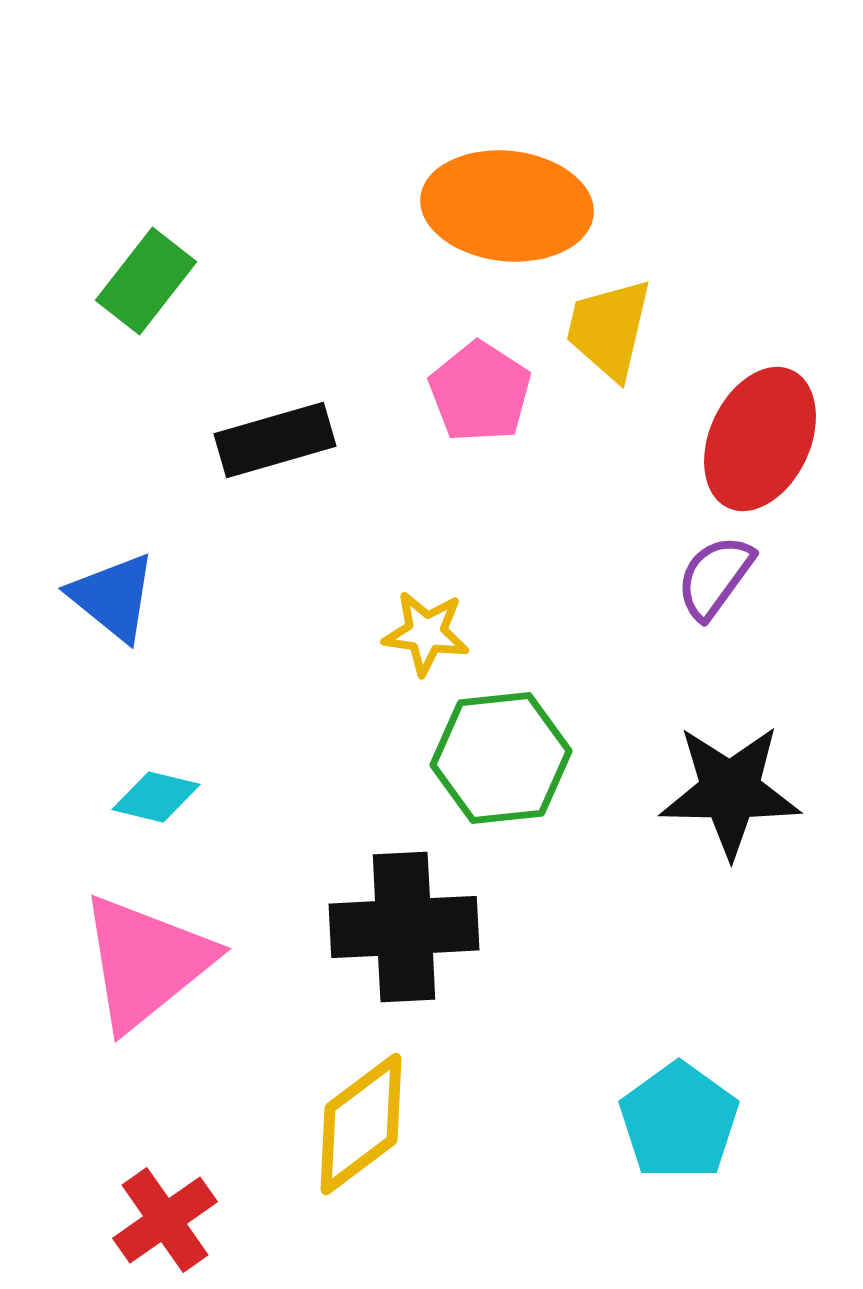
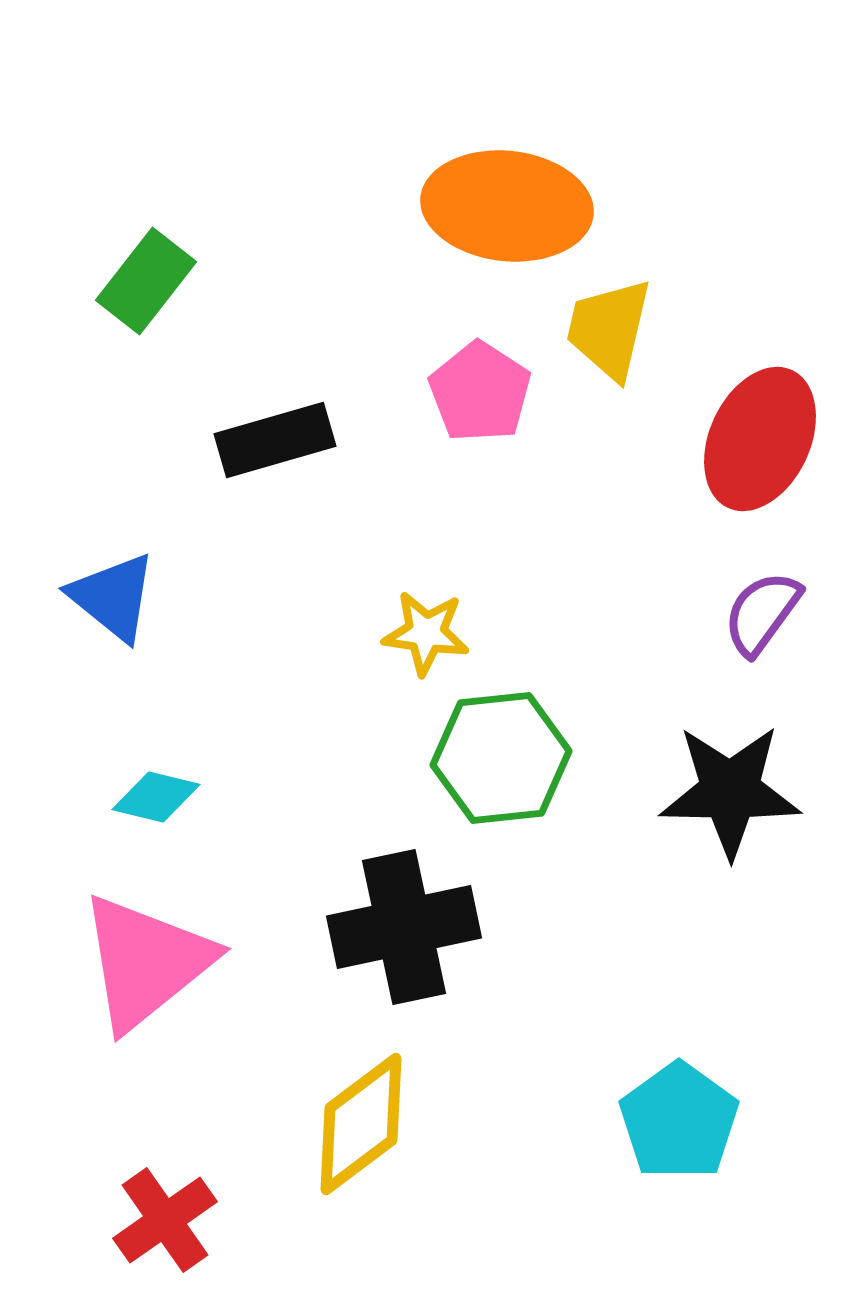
purple semicircle: moved 47 px right, 36 px down
black cross: rotated 9 degrees counterclockwise
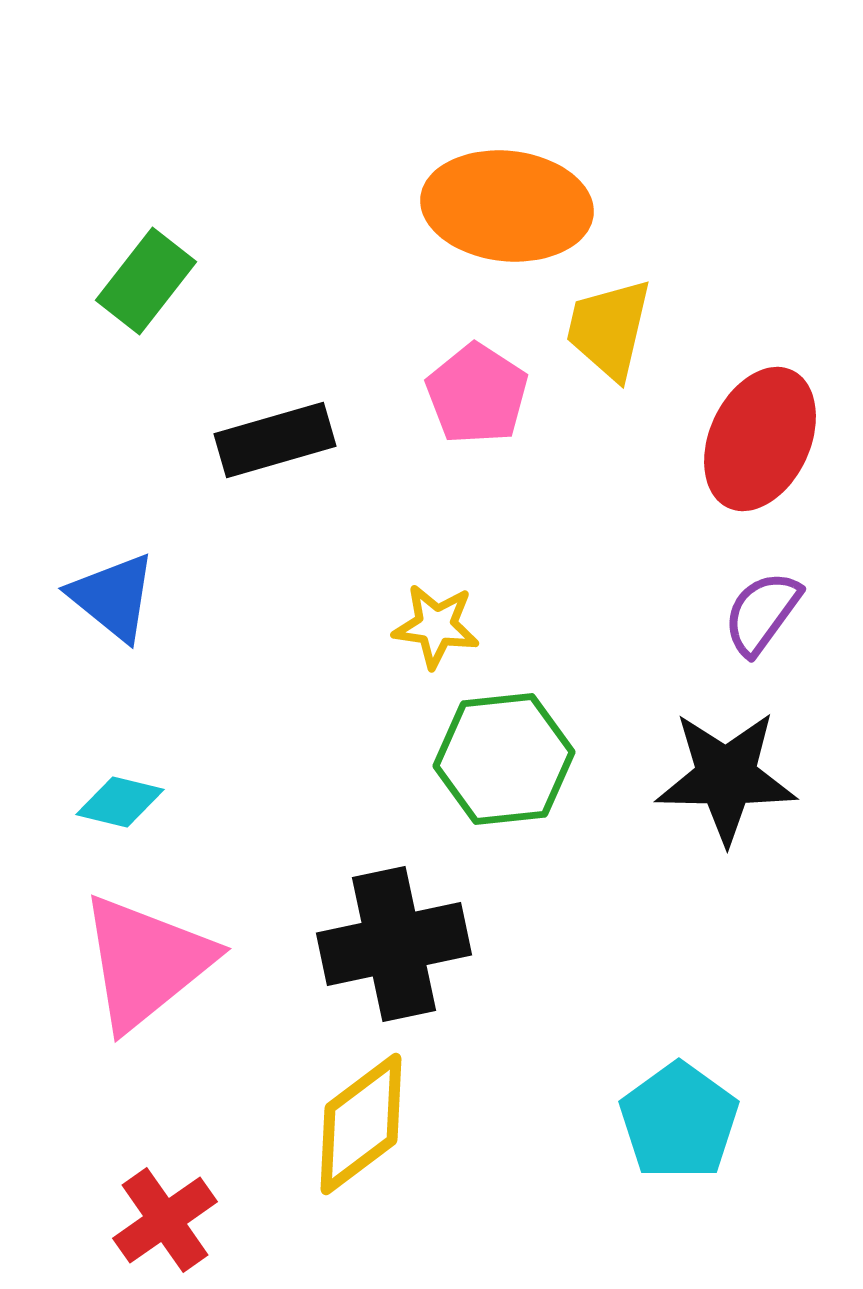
pink pentagon: moved 3 px left, 2 px down
yellow star: moved 10 px right, 7 px up
green hexagon: moved 3 px right, 1 px down
black star: moved 4 px left, 14 px up
cyan diamond: moved 36 px left, 5 px down
black cross: moved 10 px left, 17 px down
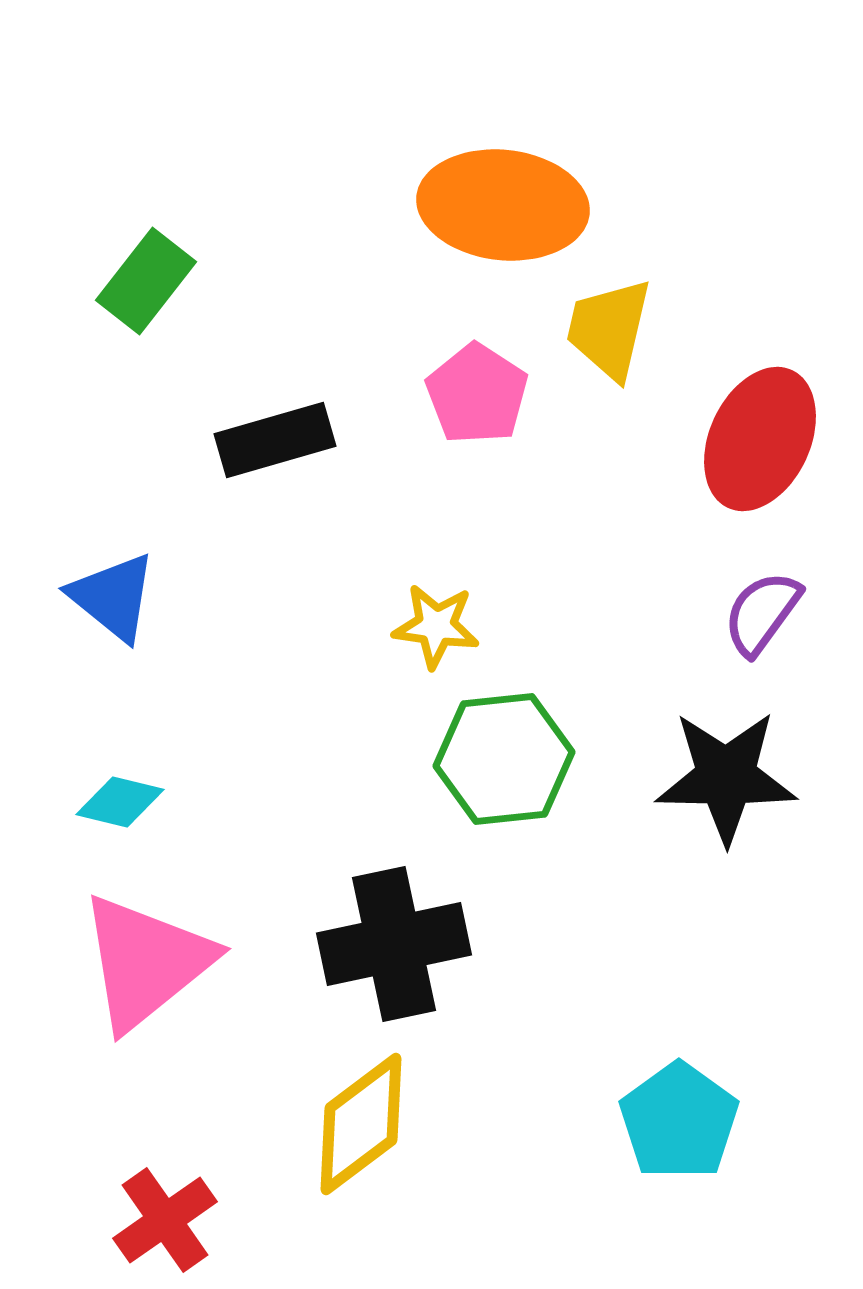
orange ellipse: moved 4 px left, 1 px up
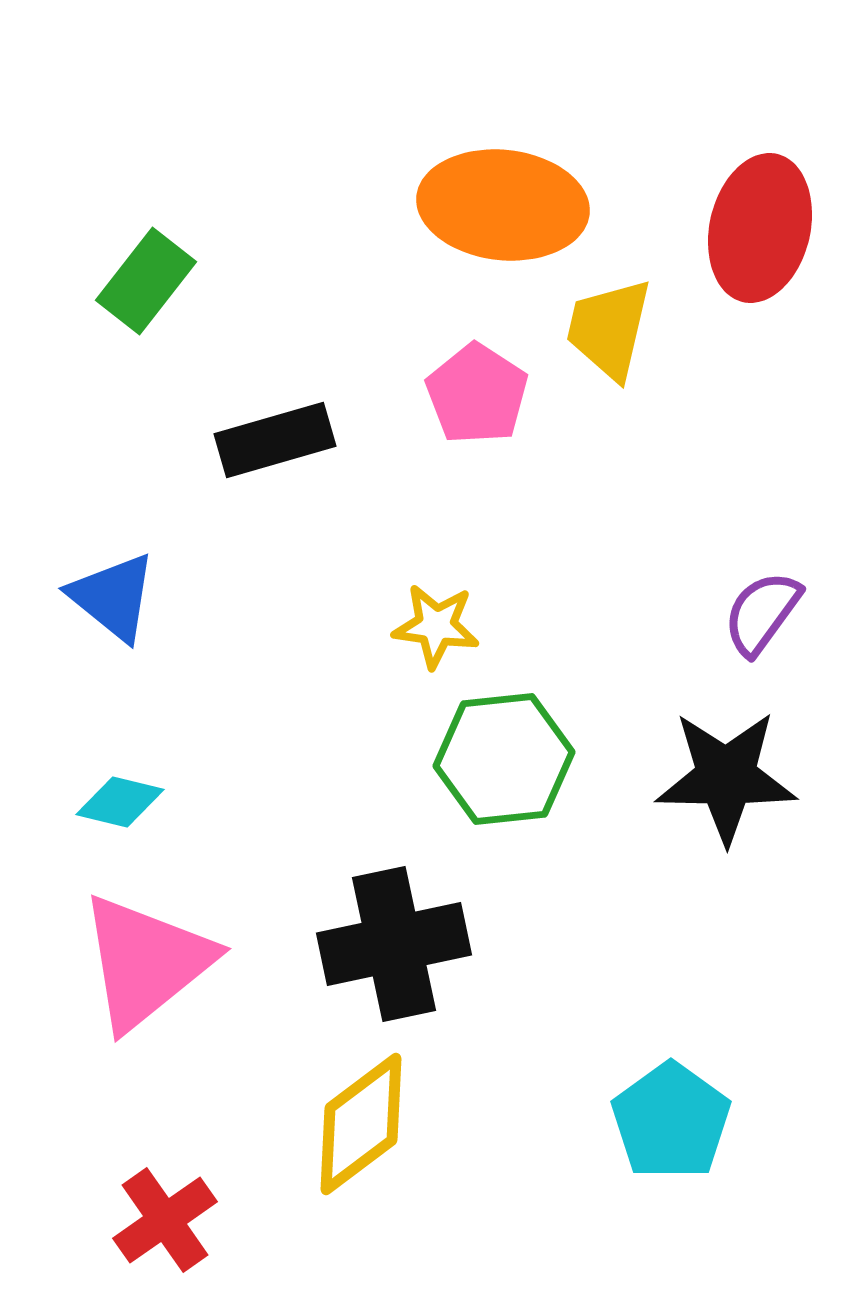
red ellipse: moved 211 px up; rotated 12 degrees counterclockwise
cyan pentagon: moved 8 px left
